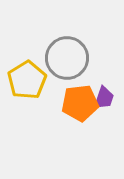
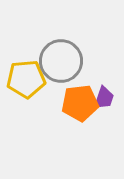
gray circle: moved 6 px left, 3 px down
yellow pentagon: moved 1 px left, 1 px up; rotated 27 degrees clockwise
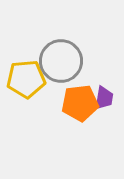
purple trapezoid: rotated 10 degrees counterclockwise
